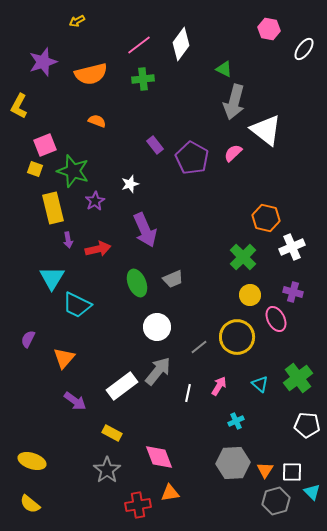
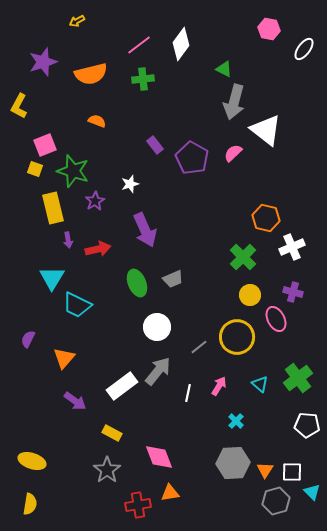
cyan cross at (236, 421): rotated 21 degrees counterclockwise
yellow semicircle at (30, 504): rotated 120 degrees counterclockwise
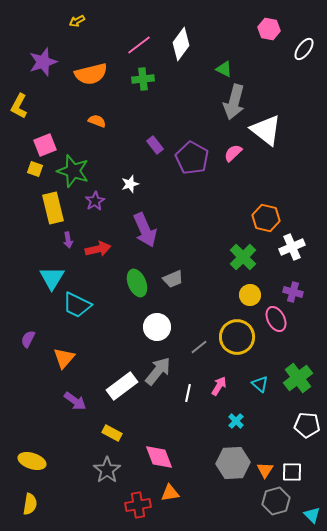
cyan triangle at (312, 492): moved 23 px down
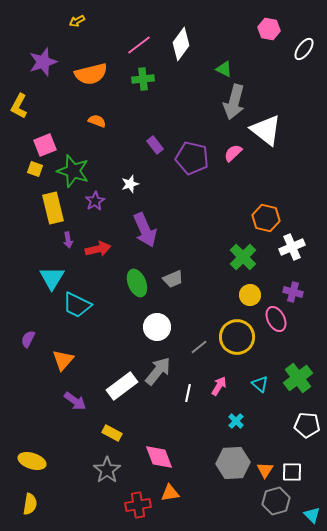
purple pentagon at (192, 158): rotated 16 degrees counterclockwise
orange triangle at (64, 358): moved 1 px left, 2 px down
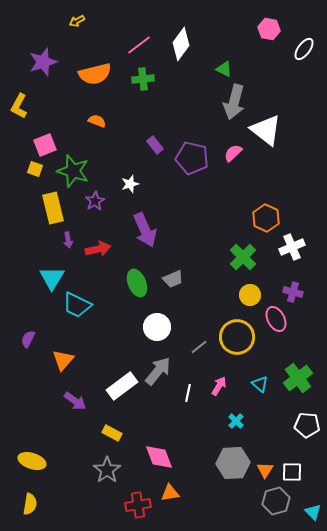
orange semicircle at (91, 74): moved 4 px right
orange hexagon at (266, 218): rotated 12 degrees clockwise
cyan triangle at (312, 515): moved 1 px right, 3 px up
